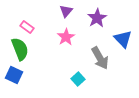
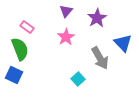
blue triangle: moved 4 px down
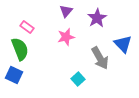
pink star: rotated 18 degrees clockwise
blue triangle: moved 1 px down
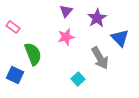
pink rectangle: moved 14 px left
blue triangle: moved 3 px left, 6 px up
green semicircle: moved 13 px right, 5 px down
blue square: moved 1 px right
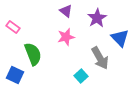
purple triangle: rotated 32 degrees counterclockwise
cyan square: moved 3 px right, 3 px up
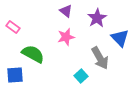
green semicircle: rotated 40 degrees counterclockwise
blue square: rotated 30 degrees counterclockwise
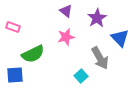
pink rectangle: rotated 16 degrees counterclockwise
green semicircle: rotated 125 degrees clockwise
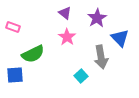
purple triangle: moved 1 px left, 2 px down
pink star: moved 1 px right; rotated 24 degrees counterclockwise
gray arrow: moved 1 px right, 1 px up; rotated 20 degrees clockwise
